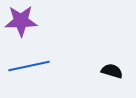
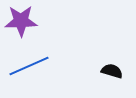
blue line: rotated 12 degrees counterclockwise
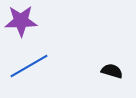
blue line: rotated 6 degrees counterclockwise
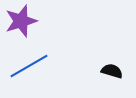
purple star: rotated 16 degrees counterclockwise
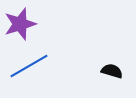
purple star: moved 1 px left, 3 px down
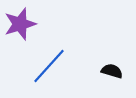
blue line: moved 20 px right; rotated 18 degrees counterclockwise
